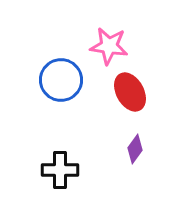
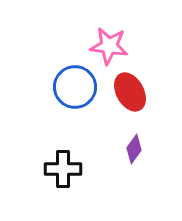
blue circle: moved 14 px right, 7 px down
purple diamond: moved 1 px left
black cross: moved 3 px right, 1 px up
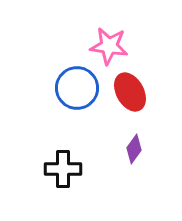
blue circle: moved 2 px right, 1 px down
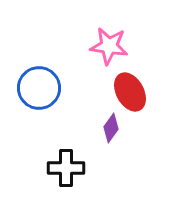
blue circle: moved 38 px left
purple diamond: moved 23 px left, 21 px up
black cross: moved 3 px right, 1 px up
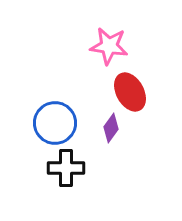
blue circle: moved 16 px right, 35 px down
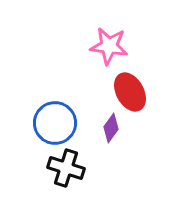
black cross: rotated 18 degrees clockwise
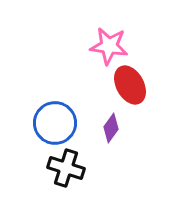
red ellipse: moved 7 px up
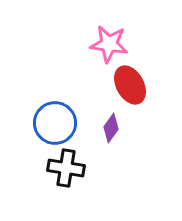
pink star: moved 2 px up
black cross: rotated 9 degrees counterclockwise
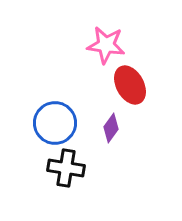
pink star: moved 3 px left, 1 px down
